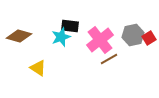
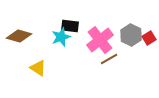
gray hexagon: moved 2 px left; rotated 20 degrees counterclockwise
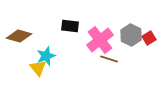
cyan star: moved 15 px left, 19 px down
brown line: rotated 48 degrees clockwise
yellow triangle: rotated 18 degrees clockwise
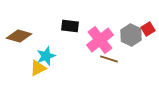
red square: moved 1 px left, 9 px up
yellow triangle: rotated 42 degrees clockwise
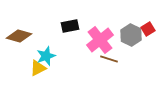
black rectangle: rotated 18 degrees counterclockwise
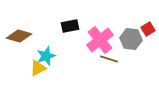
gray hexagon: moved 4 px down; rotated 20 degrees counterclockwise
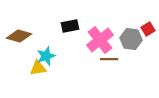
brown line: rotated 18 degrees counterclockwise
yellow triangle: rotated 18 degrees clockwise
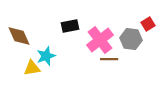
red square: moved 5 px up
brown diamond: rotated 50 degrees clockwise
yellow triangle: moved 6 px left
